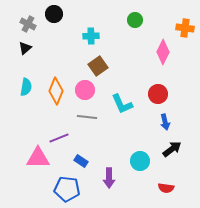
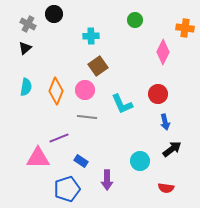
purple arrow: moved 2 px left, 2 px down
blue pentagon: rotated 25 degrees counterclockwise
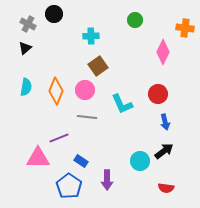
black arrow: moved 8 px left, 2 px down
blue pentagon: moved 2 px right, 3 px up; rotated 20 degrees counterclockwise
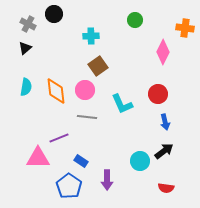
orange diamond: rotated 28 degrees counterclockwise
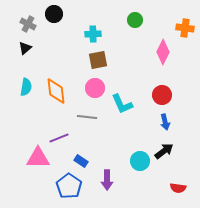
cyan cross: moved 2 px right, 2 px up
brown square: moved 6 px up; rotated 24 degrees clockwise
pink circle: moved 10 px right, 2 px up
red circle: moved 4 px right, 1 px down
red semicircle: moved 12 px right
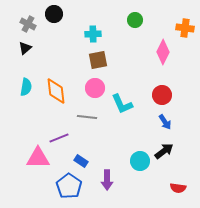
blue arrow: rotated 21 degrees counterclockwise
